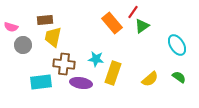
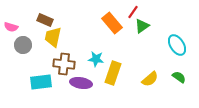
brown rectangle: rotated 28 degrees clockwise
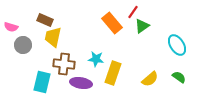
cyan rectangle: moved 1 px right; rotated 70 degrees counterclockwise
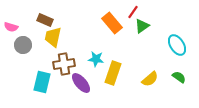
brown cross: rotated 15 degrees counterclockwise
purple ellipse: rotated 40 degrees clockwise
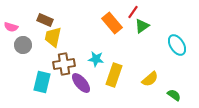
yellow rectangle: moved 1 px right, 2 px down
green semicircle: moved 5 px left, 18 px down
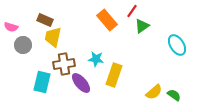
red line: moved 1 px left, 1 px up
orange rectangle: moved 5 px left, 3 px up
yellow semicircle: moved 4 px right, 13 px down
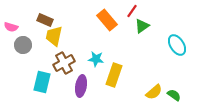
yellow trapezoid: moved 1 px right, 1 px up
brown cross: moved 1 px up; rotated 20 degrees counterclockwise
purple ellipse: moved 3 px down; rotated 50 degrees clockwise
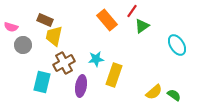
cyan star: rotated 14 degrees counterclockwise
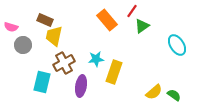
yellow rectangle: moved 3 px up
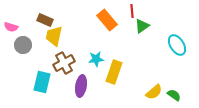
red line: rotated 40 degrees counterclockwise
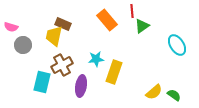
brown rectangle: moved 18 px right, 4 px down
brown cross: moved 2 px left, 2 px down
